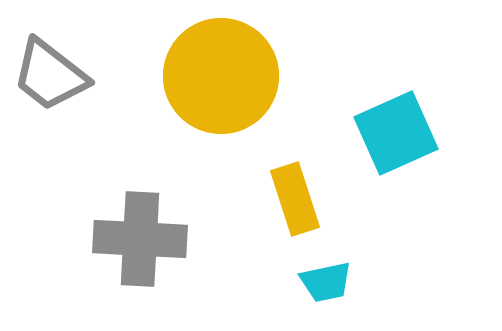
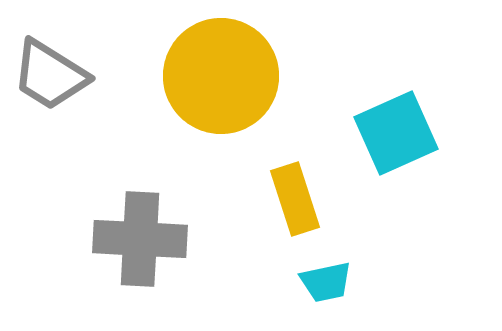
gray trapezoid: rotated 6 degrees counterclockwise
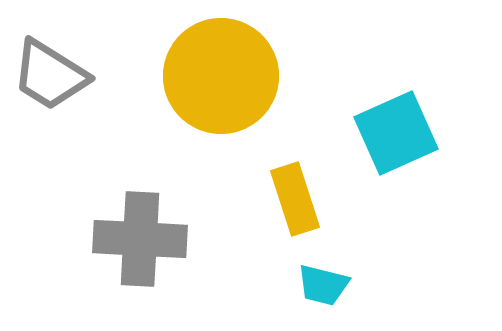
cyan trapezoid: moved 3 px left, 3 px down; rotated 26 degrees clockwise
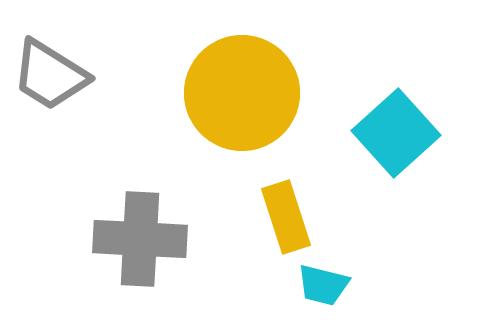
yellow circle: moved 21 px right, 17 px down
cyan square: rotated 18 degrees counterclockwise
yellow rectangle: moved 9 px left, 18 px down
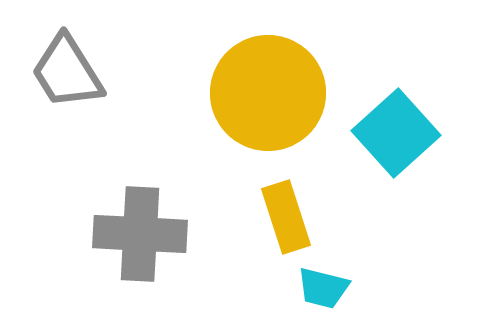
gray trapezoid: moved 17 px right, 3 px up; rotated 26 degrees clockwise
yellow circle: moved 26 px right
gray cross: moved 5 px up
cyan trapezoid: moved 3 px down
